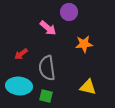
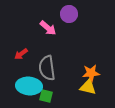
purple circle: moved 2 px down
orange star: moved 7 px right, 29 px down
cyan ellipse: moved 10 px right
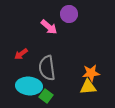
pink arrow: moved 1 px right, 1 px up
yellow triangle: rotated 18 degrees counterclockwise
green square: rotated 24 degrees clockwise
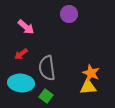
pink arrow: moved 23 px left
orange star: rotated 30 degrees clockwise
cyan ellipse: moved 8 px left, 3 px up
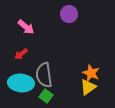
gray semicircle: moved 3 px left, 7 px down
yellow triangle: rotated 30 degrees counterclockwise
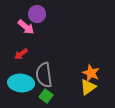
purple circle: moved 32 px left
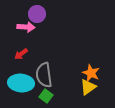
pink arrow: rotated 36 degrees counterclockwise
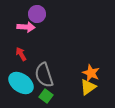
red arrow: rotated 96 degrees clockwise
gray semicircle: rotated 10 degrees counterclockwise
cyan ellipse: rotated 30 degrees clockwise
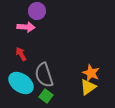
purple circle: moved 3 px up
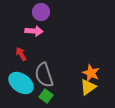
purple circle: moved 4 px right, 1 px down
pink arrow: moved 8 px right, 4 px down
